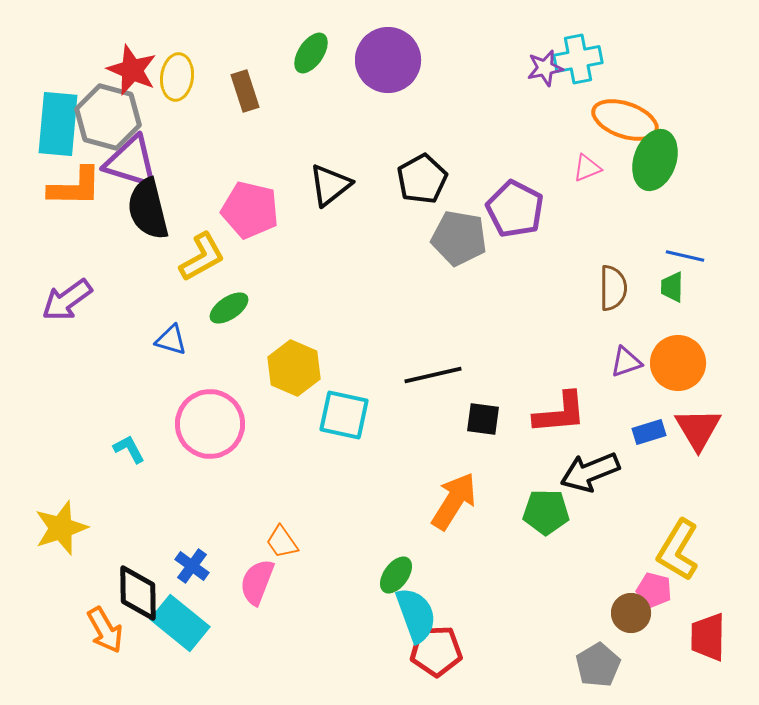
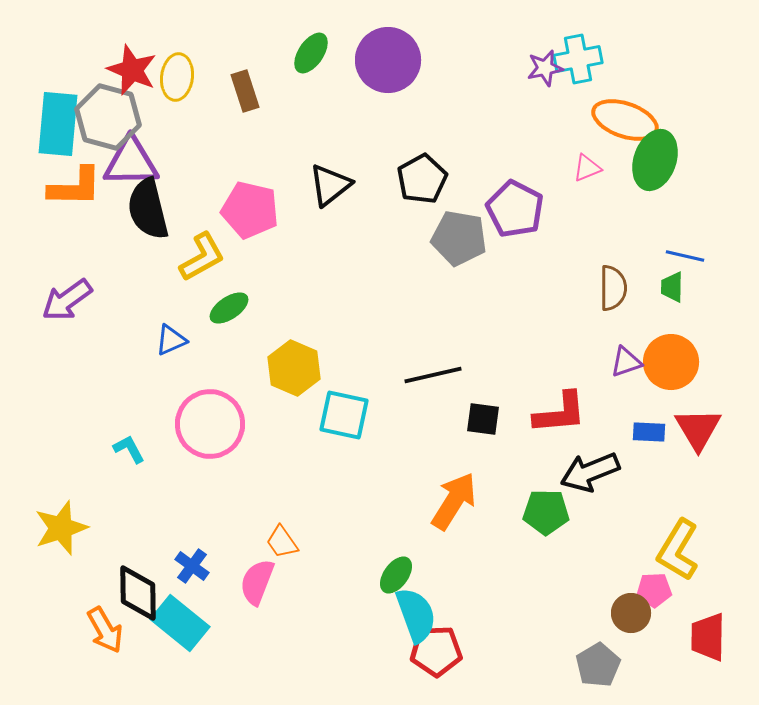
purple triangle at (131, 162): rotated 18 degrees counterclockwise
blue triangle at (171, 340): rotated 40 degrees counterclockwise
orange circle at (678, 363): moved 7 px left, 1 px up
blue rectangle at (649, 432): rotated 20 degrees clockwise
pink pentagon at (654, 590): rotated 16 degrees counterclockwise
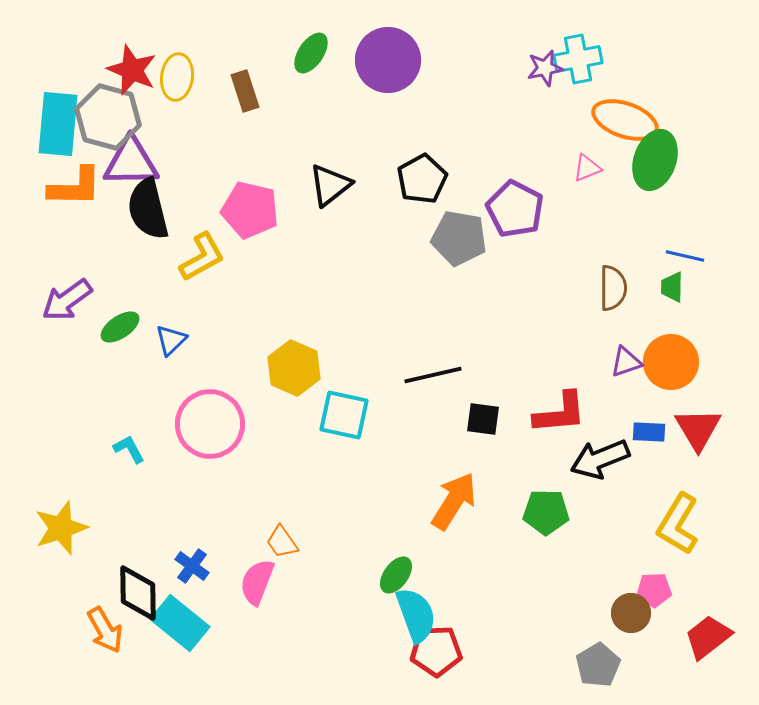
green ellipse at (229, 308): moved 109 px left, 19 px down
blue triangle at (171, 340): rotated 20 degrees counterclockwise
black arrow at (590, 472): moved 10 px right, 13 px up
yellow L-shape at (678, 550): moved 26 px up
red trapezoid at (708, 637): rotated 51 degrees clockwise
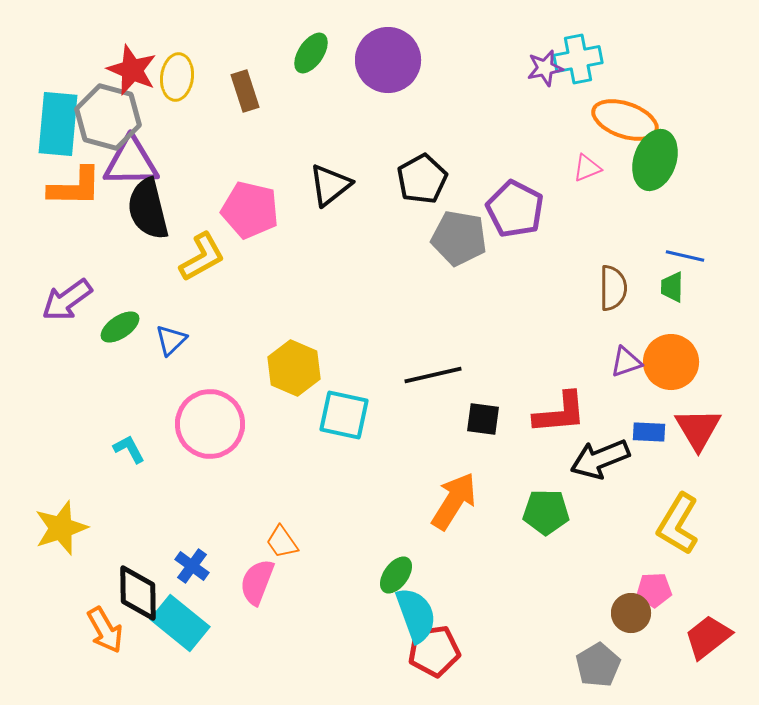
red pentagon at (436, 651): moved 2 px left; rotated 6 degrees counterclockwise
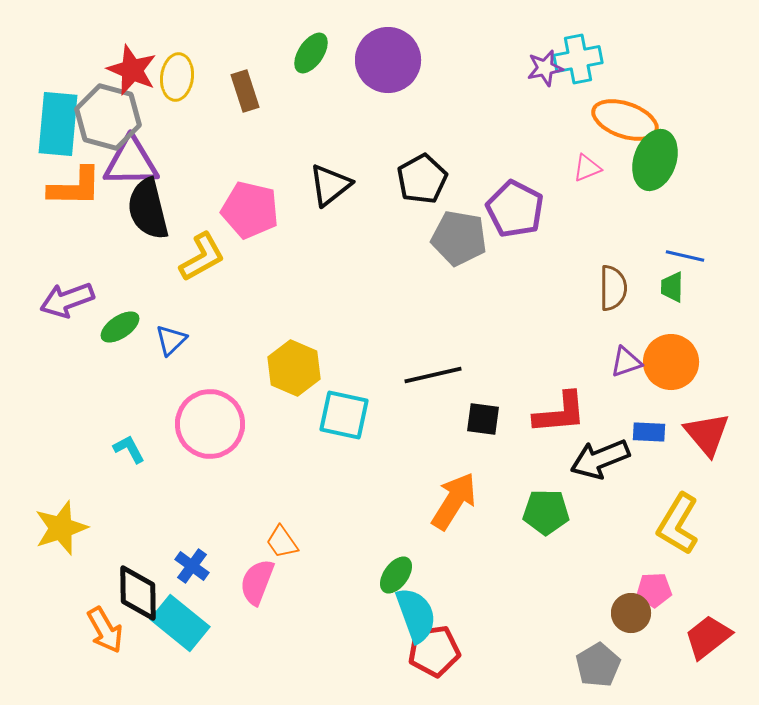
purple arrow at (67, 300): rotated 16 degrees clockwise
red triangle at (698, 429): moved 9 px right, 5 px down; rotated 9 degrees counterclockwise
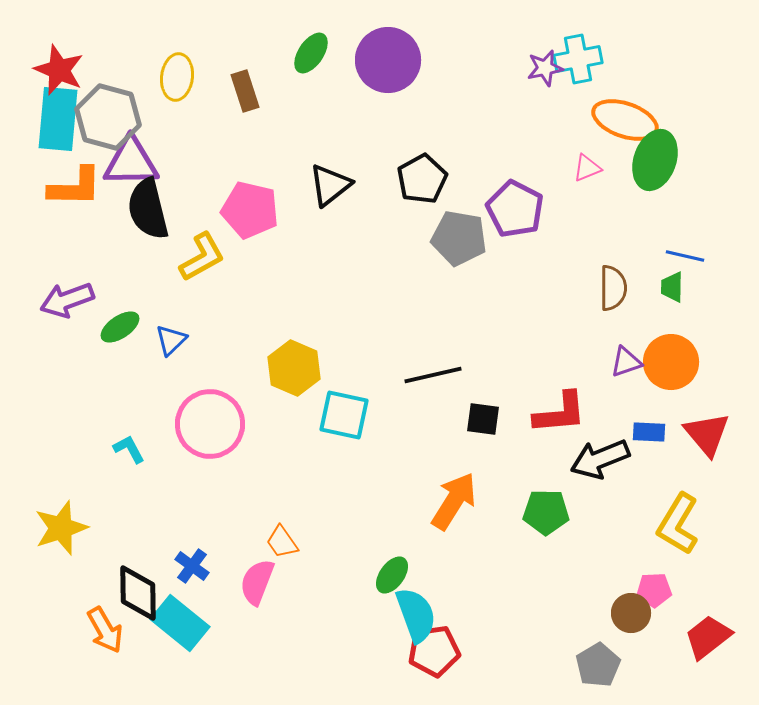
red star at (132, 70): moved 73 px left
cyan rectangle at (58, 124): moved 5 px up
green ellipse at (396, 575): moved 4 px left
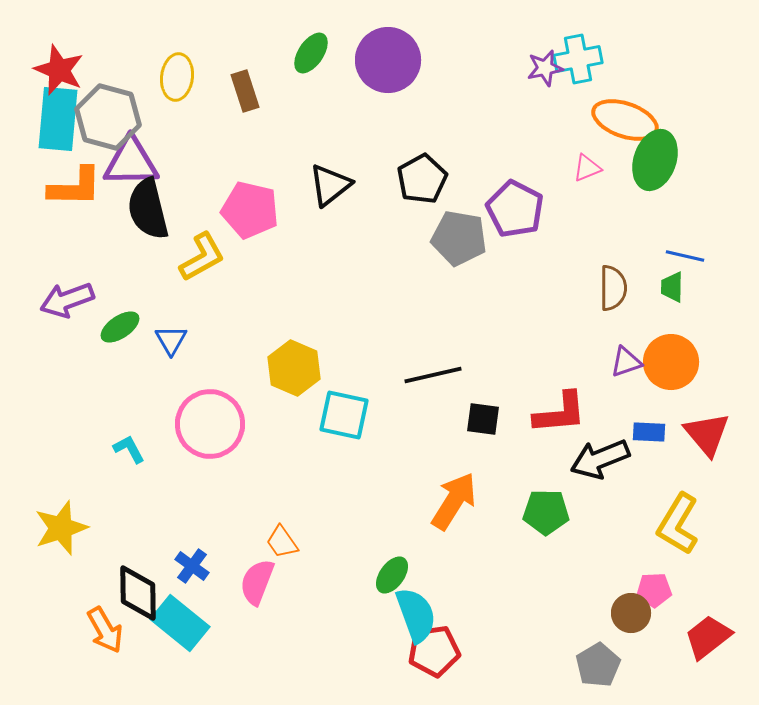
blue triangle at (171, 340): rotated 16 degrees counterclockwise
